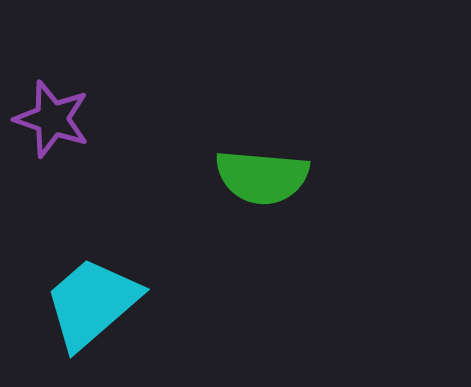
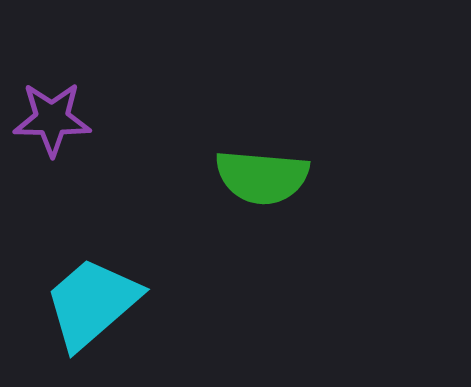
purple star: rotated 18 degrees counterclockwise
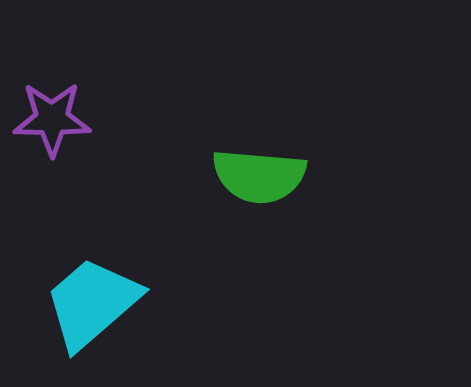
green semicircle: moved 3 px left, 1 px up
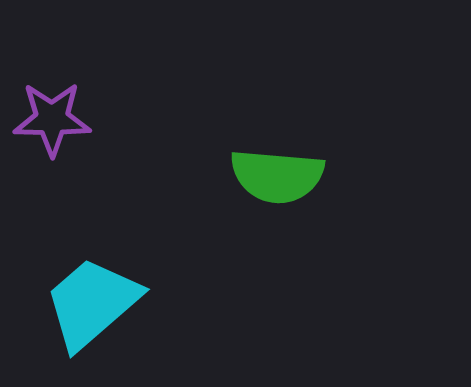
green semicircle: moved 18 px right
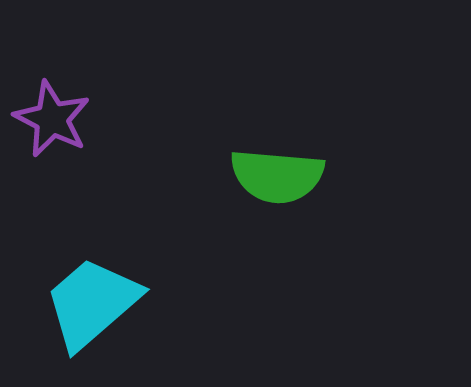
purple star: rotated 26 degrees clockwise
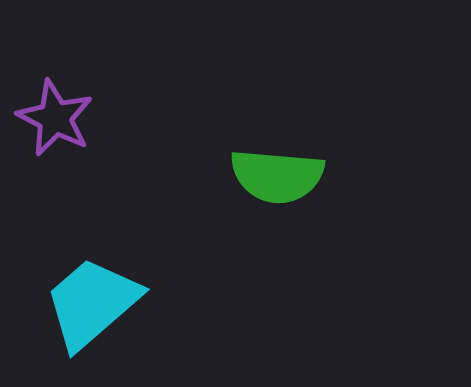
purple star: moved 3 px right, 1 px up
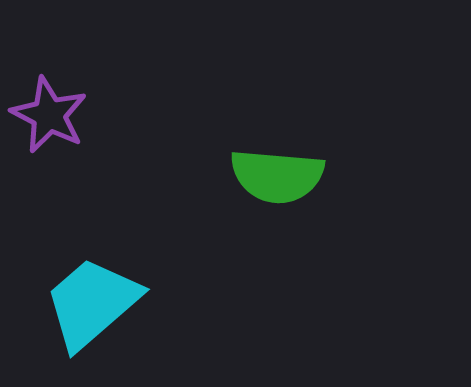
purple star: moved 6 px left, 3 px up
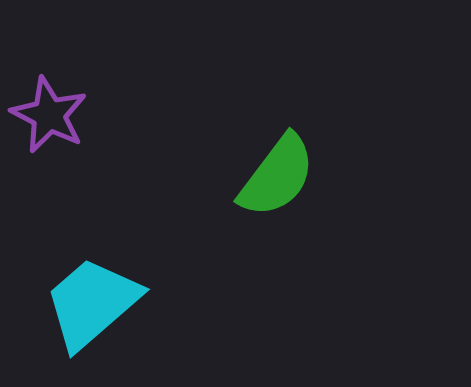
green semicircle: rotated 58 degrees counterclockwise
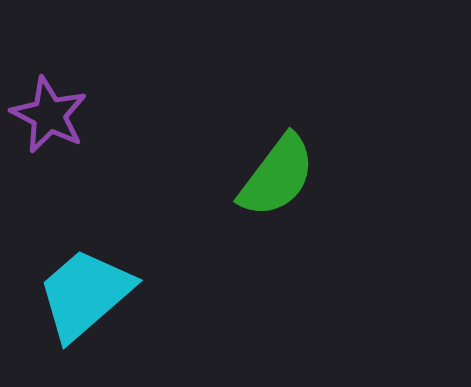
cyan trapezoid: moved 7 px left, 9 px up
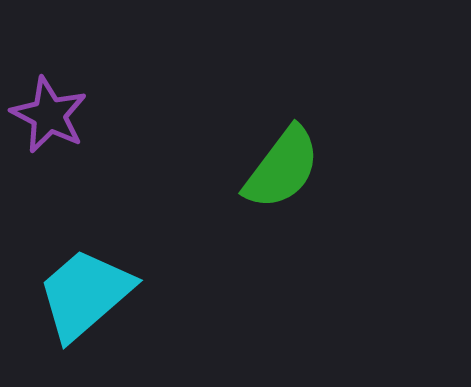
green semicircle: moved 5 px right, 8 px up
